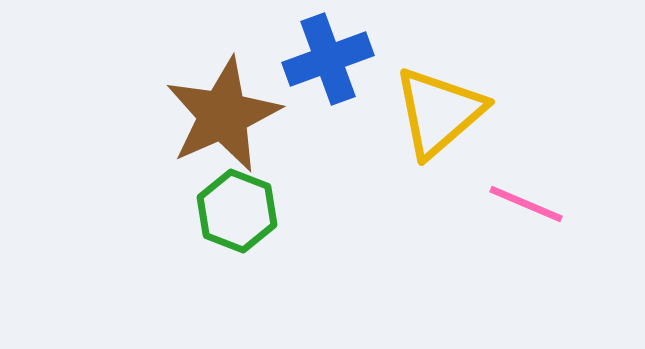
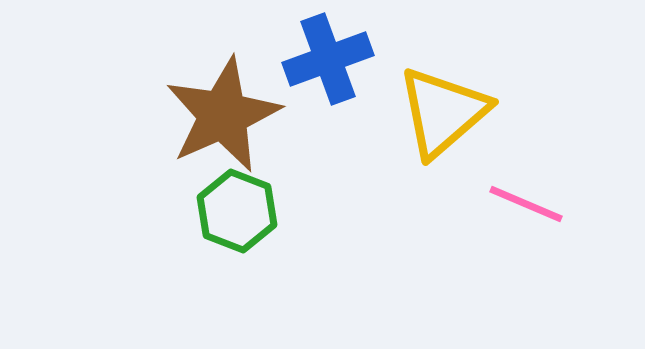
yellow triangle: moved 4 px right
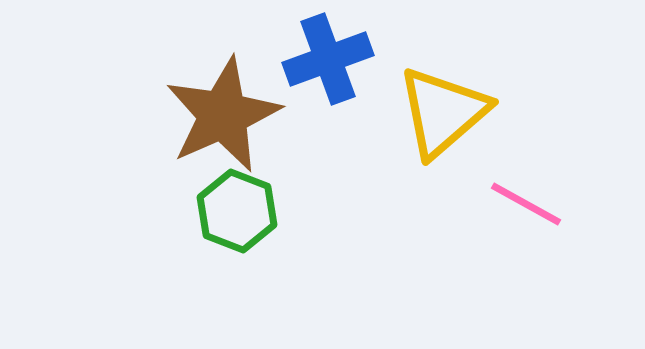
pink line: rotated 6 degrees clockwise
